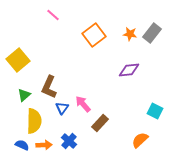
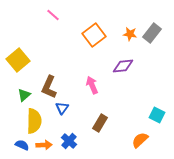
purple diamond: moved 6 px left, 4 px up
pink arrow: moved 9 px right, 19 px up; rotated 18 degrees clockwise
cyan square: moved 2 px right, 4 px down
brown rectangle: rotated 12 degrees counterclockwise
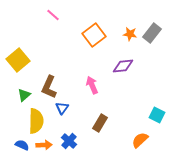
yellow semicircle: moved 2 px right
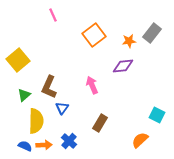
pink line: rotated 24 degrees clockwise
orange star: moved 1 px left, 7 px down; rotated 16 degrees counterclockwise
blue semicircle: moved 3 px right, 1 px down
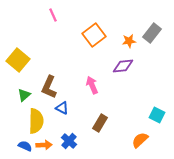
yellow square: rotated 10 degrees counterclockwise
blue triangle: rotated 40 degrees counterclockwise
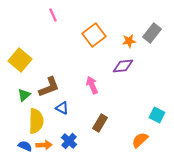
yellow square: moved 2 px right
brown L-shape: rotated 135 degrees counterclockwise
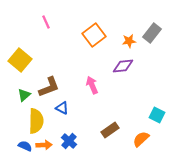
pink line: moved 7 px left, 7 px down
brown rectangle: moved 10 px right, 7 px down; rotated 24 degrees clockwise
orange semicircle: moved 1 px right, 1 px up
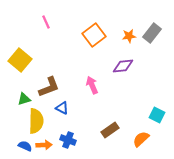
orange star: moved 5 px up
green triangle: moved 4 px down; rotated 24 degrees clockwise
blue cross: moved 1 px left, 1 px up; rotated 21 degrees counterclockwise
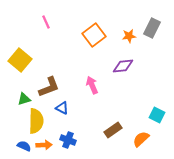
gray rectangle: moved 5 px up; rotated 12 degrees counterclockwise
brown rectangle: moved 3 px right
blue semicircle: moved 1 px left
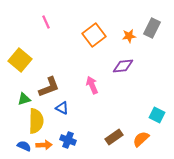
brown rectangle: moved 1 px right, 7 px down
